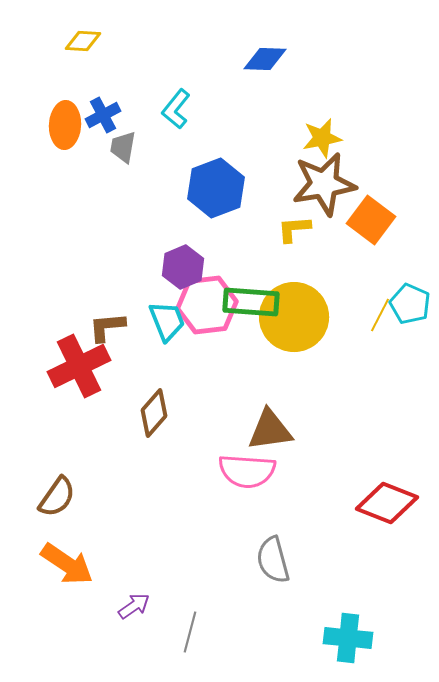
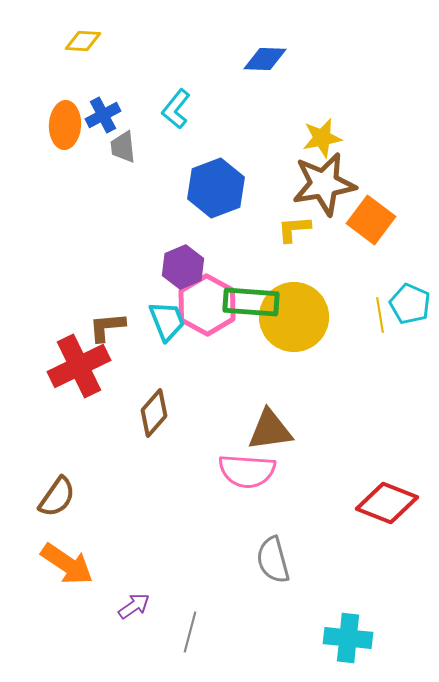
gray trapezoid: rotated 16 degrees counterclockwise
pink hexagon: rotated 24 degrees counterclockwise
yellow line: rotated 36 degrees counterclockwise
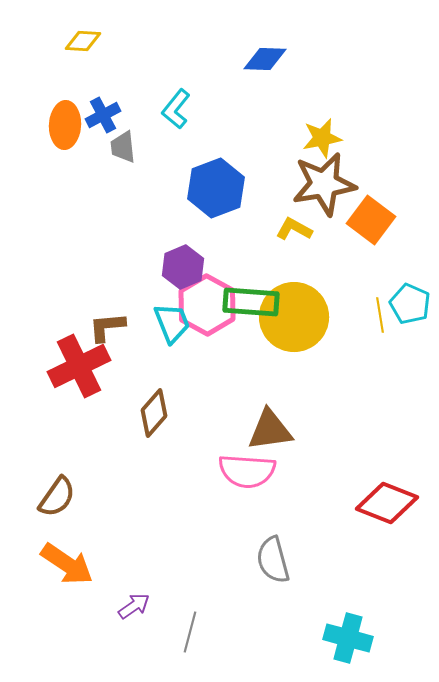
yellow L-shape: rotated 33 degrees clockwise
cyan trapezoid: moved 5 px right, 2 px down
cyan cross: rotated 9 degrees clockwise
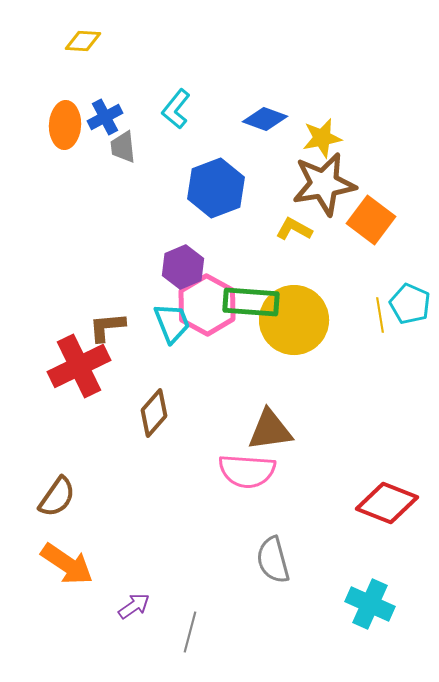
blue diamond: moved 60 px down; rotated 18 degrees clockwise
blue cross: moved 2 px right, 2 px down
yellow circle: moved 3 px down
cyan cross: moved 22 px right, 34 px up; rotated 9 degrees clockwise
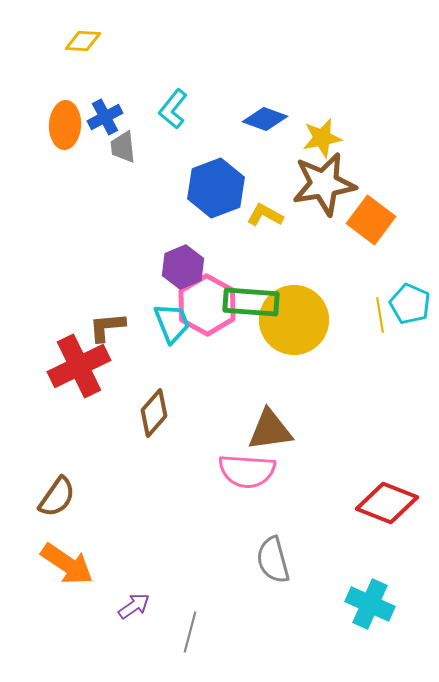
cyan L-shape: moved 3 px left
yellow L-shape: moved 29 px left, 14 px up
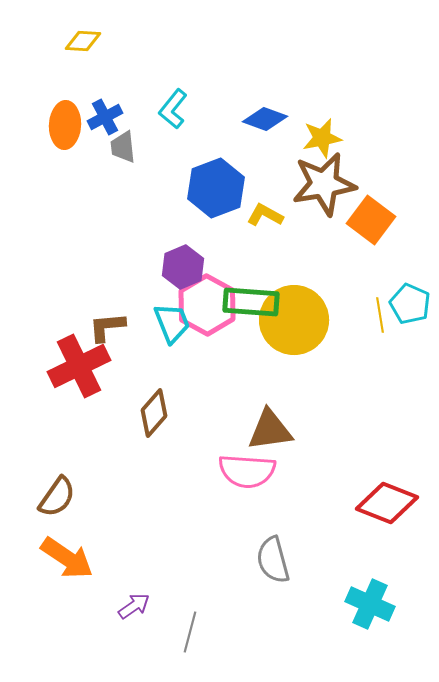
orange arrow: moved 6 px up
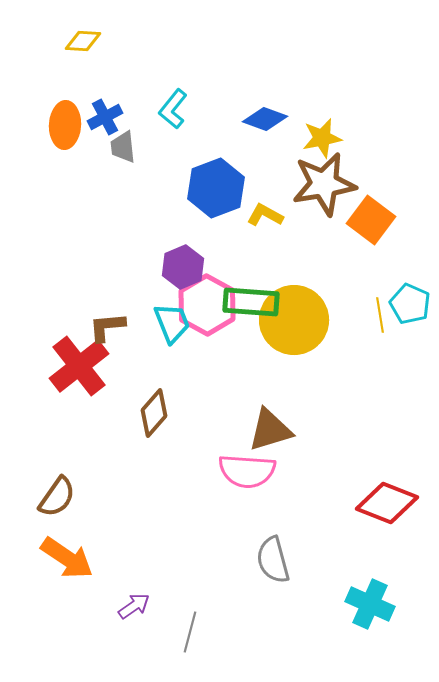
red cross: rotated 12 degrees counterclockwise
brown triangle: rotated 9 degrees counterclockwise
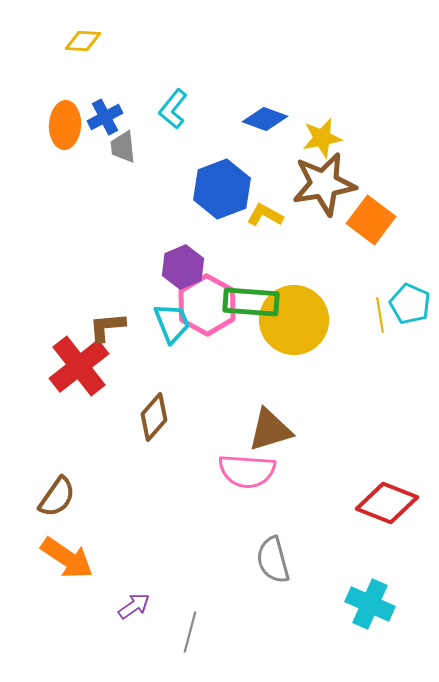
blue hexagon: moved 6 px right, 1 px down
brown diamond: moved 4 px down
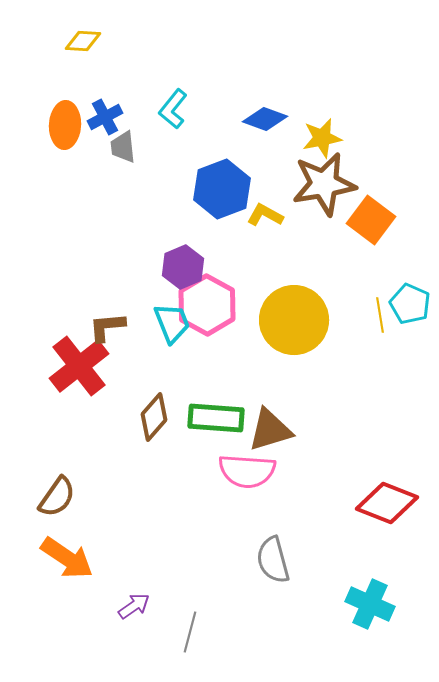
green rectangle: moved 35 px left, 116 px down
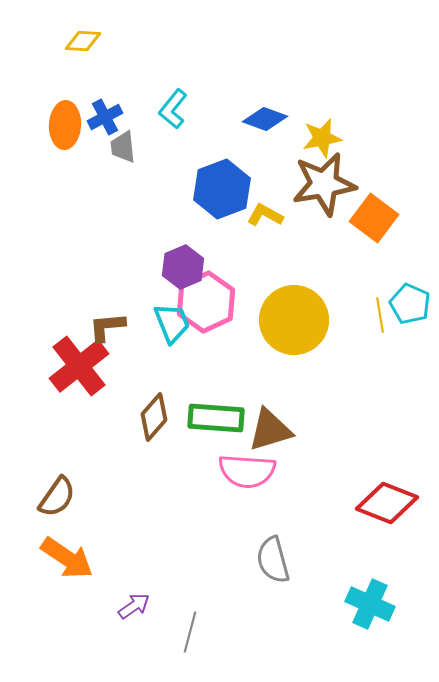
orange square: moved 3 px right, 2 px up
pink hexagon: moved 1 px left, 3 px up; rotated 6 degrees clockwise
